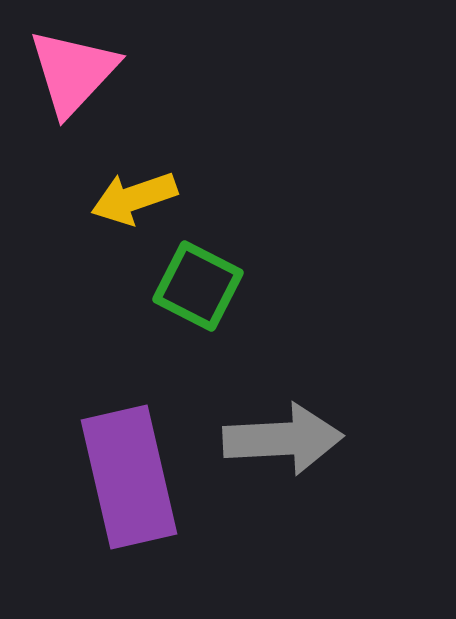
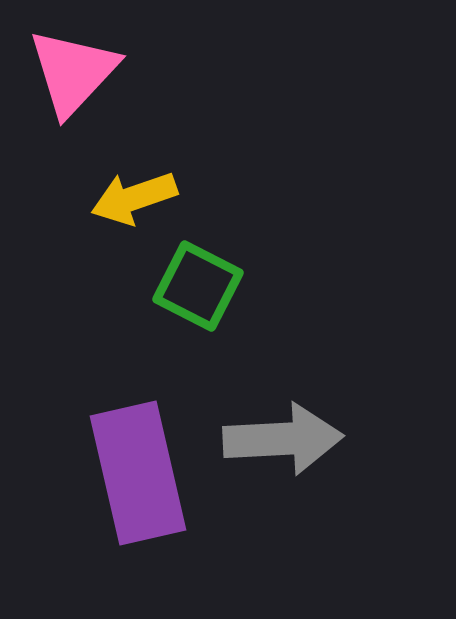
purple rectangle: moved 9 px right, 4 px up
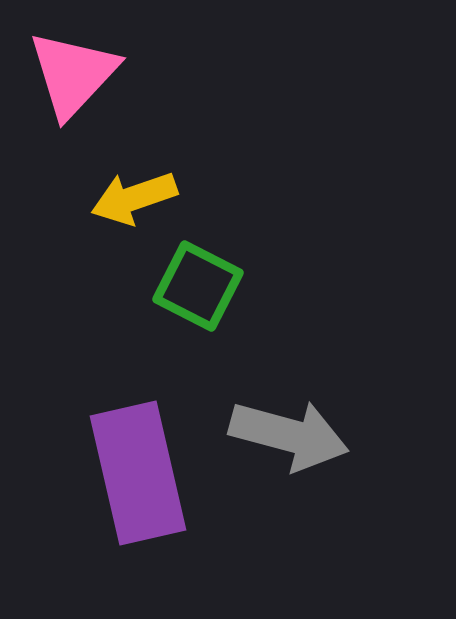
pink triangle: moved 2 px down
gray arrow: moved 6 px right, 4 px up; rotated 18 degrees clockwise
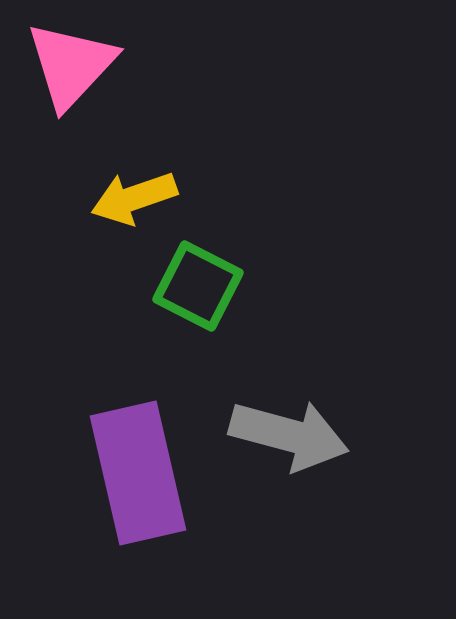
pink triangle: moved 2 px left, 9 px up
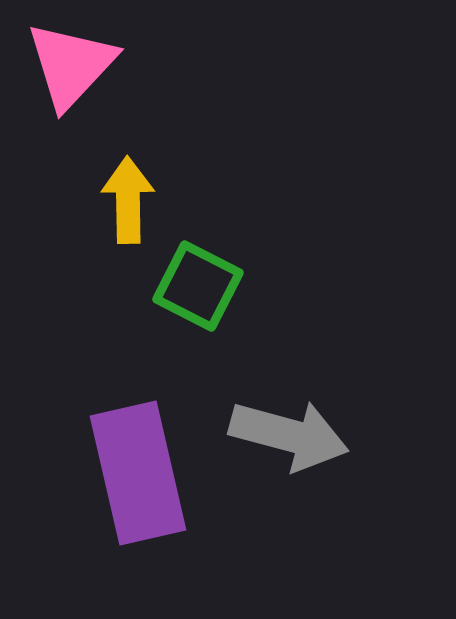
yellow arrow: moved 6 px left, 2 px down; rotated 108 degrees clockwise
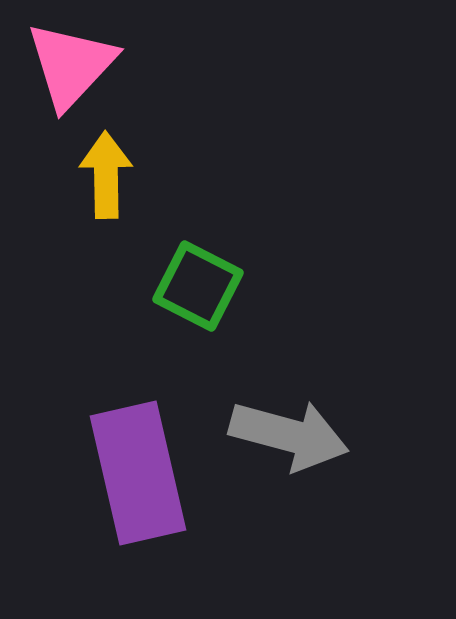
yellow arrow: moved 22 px left, 25 px up
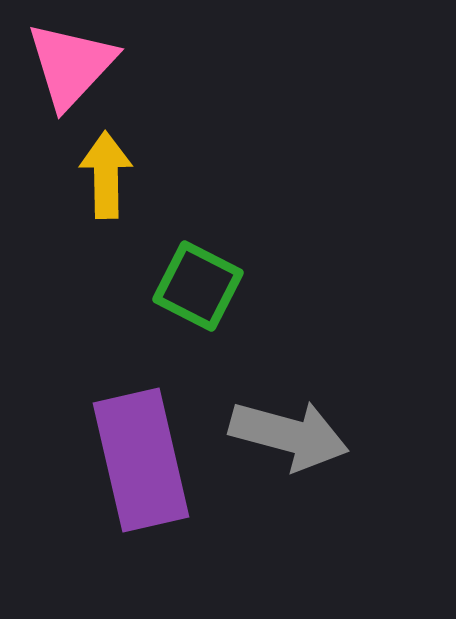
purple rectangle: moved 3 px right, 13 px up
